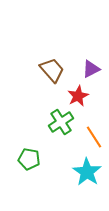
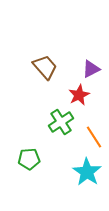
brown trapezoid: moved 7 px left, 3 px up
red star: moved 1 px right, 1 px up
green pentagon: rotated 15 degrees counterclockwise
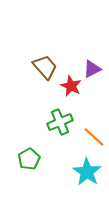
purple triangle: moved 1 px right
red star: moved 8 px left, 9 px up; rotated 20 degrees counterclockwise
green cross: moved 1 px left; rotated 10 degrees clockwise
orange line: rotated 15 degrees counterclockwise
green pentagon: rotated 25 degrees counterclockwise
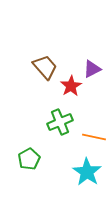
red star: rotated 15 degrees clockwise
orange line: rotated 30 degrees counterclockwise
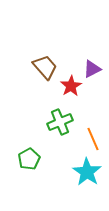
orange line: moved 1 px left, 2 px down; rotated 55 degrees clockwise
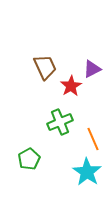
brown trapezoid: rotated 16 degrees clockwise
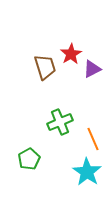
brown trapezoid: rotated 8 degrees clockwise
red star: moved 32 px up
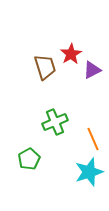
purple triangle: moved 1 px down
green cross: moved 5 px left
cyan star: moved 2 px right; rotated 20 degrees clockwise
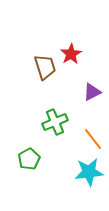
purple triangle: moved 22 px down
orange line: rotated 15 degrees counterclockwise
cyan star: rotated 12 degrees clockwise
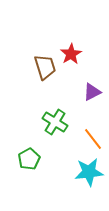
green cross: rotated 35 degrees counterclockwise
